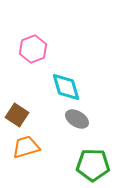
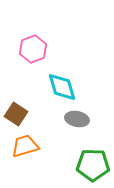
cyan diamond: moved 4 px left
brown square: moved 1 px left, 1 px up
gray ellipse: rotated 20 degrees counterclockwise
orange trapezoid: moved 1 px left, 1 px up
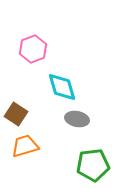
green pentagon: rotated 8 degrees counterclockwise
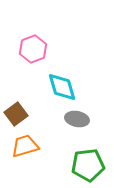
brown square: rotated 20 degrees clockwise
green pentagon: moved 5 px left
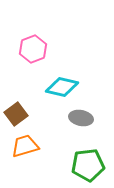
cyan diamond: rotated 60 degrees counterclockwise
gray ellipse: moved 4 px right, 1 px up
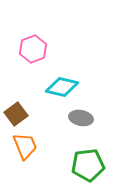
orange trapezoid: rotated 84 degrees clockwise
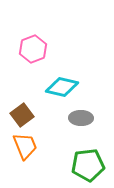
brown square: moved 6 px right, 1 px down
gray ellipse: rotated 10 degrees counterclockwise
